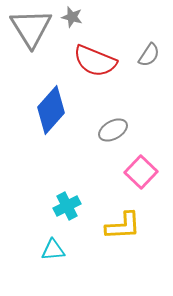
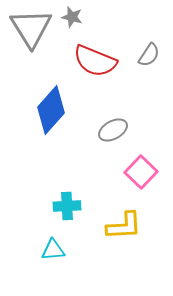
cyan cross: rotated 24 degrees clockwise
yellow L-shape: moved 1 px right
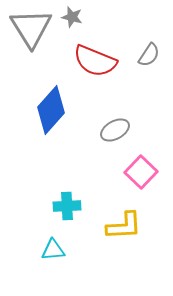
gray ellipse: moved 2 px right
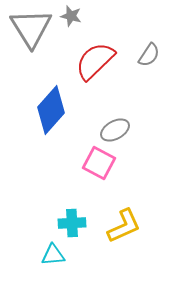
gray star: moved 1 px left, 1 px up
red semicircle: rotated 114 degrees clockwise
pink square: moved 42 px left, 9 px up; rotated 16 degrees counterclockwise
cyan cross: moved 5 px right, 17 px down
yellow L-shape: rotated 21 degrees counterclockwise
cyan triangle: moved 5 px down
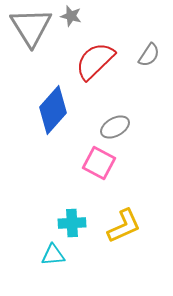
gray triangle: moved 1 px up
blue diamond: moved 2 px right
gray ellipse: moved 3 px up
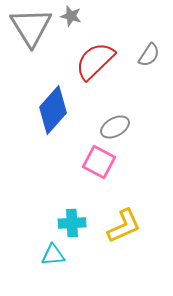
pink square: moved 1 px up
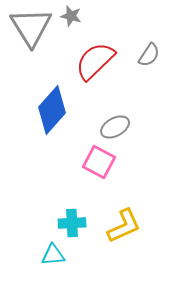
blue diamond: moved 1 px left
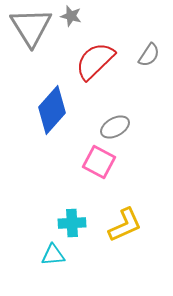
yellow L-shape: moved 1 px right, 1 px up
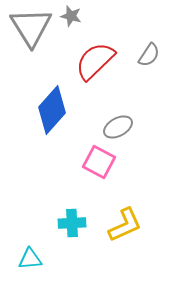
gray ellipse: moved 3 px right
cyan triangle: moved 23 px left, 4 px down
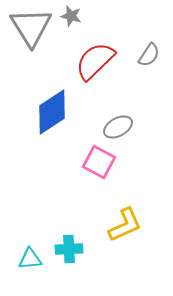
blue diamond: moved 2 px down; rotated 15 degrees clockwise
cyan cross: moved 3 px left, 26 px down
